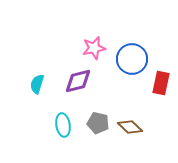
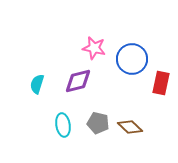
pink star: rotated 25 degrees clockwise
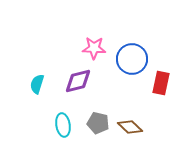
pink star: rotated 10 degrees counterclockwise
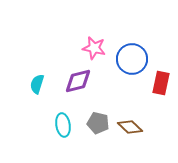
pink star: rotated 10 degrees clockwise
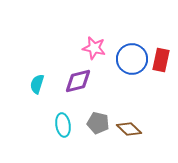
red rectangle: moved 23 px up
brown diamond: moved 1 px left, 2 px down
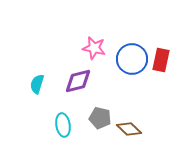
gray pentagon: moved 2 px right, 5 px up
